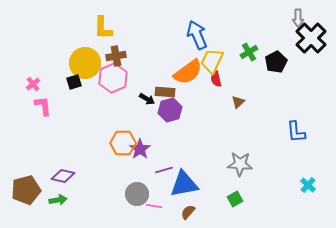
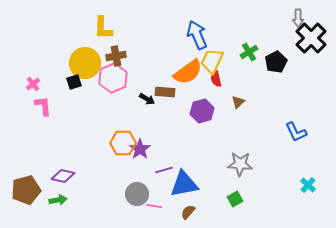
purple hexagon: moved 32 px right, 1 px down
blue L-shape: rotated 20 degrees counterclockwise
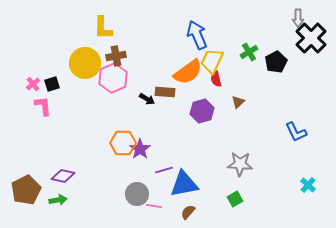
black square: moved 22 px left, 2 px down
brown pentagon: rotated 12 degrees counterclockwise
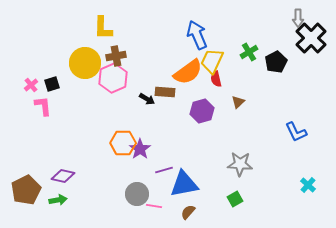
pink cross: moved 2 px left, 1 px down
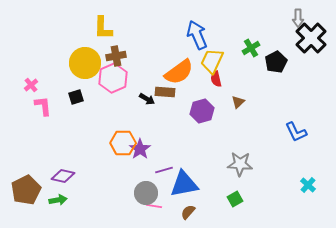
green cross: moved 2 px right, 4 px up
orange semicircle: moved 9 px left
black square: moved 24 px right, 13 px down
gray circle: moved 9 px right, 1 px up
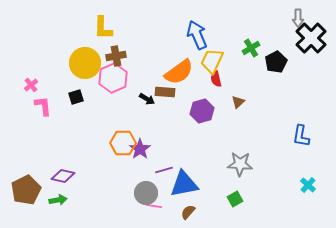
blue L-shape: moved 5 px right, 4 px down; rotated 35 degrees clockwise
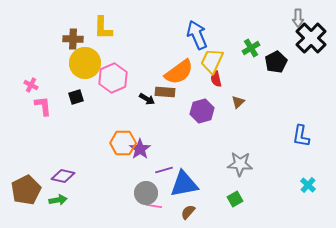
brown cross: moved 43 px left, 17 px up; rotated 12 degrees clockwise
pink cross: rotated 24 degrees counterclockwise
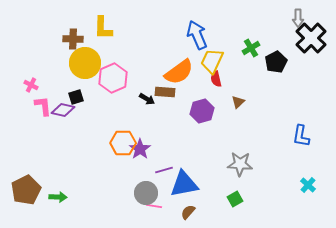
purple diamond: moved 66 px up
green arrow: moved 3 px up; rotated 12 degrees clockwise
